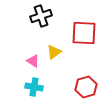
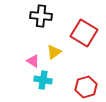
black cross: rotated 25 degrees clockwise
red square: rotated 28 degrees clockwise
cyan cross: moved 9 px right, 7 px up
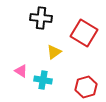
black cross: moved 2 px down
pink triangle: moved 12 px left, 10 px down
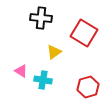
red hexagon: moved 2 px right
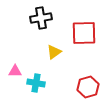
black cross: rotated 15 degrees counterclockwise
red square: rotated 32 degrees counterclockwise
pink triangle: moved 6 px left; rotated 32 degrees counterclockwise
cyan cross: moved 7 px left, 3 px down
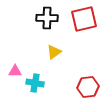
black cross: moved 6 px right; rotated 10 degrees clockwise
red square: moved 14 px up; rotated 12 degrees counterclockwise
cyan cross: moved 1 px left
red hexagon: rotated 10 degrees clockwise
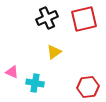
black cross: rotated 25 degrees counterclockwise
pink triangle: moved 3 px left, 1 px down; rotated 24 degrees clockwise
